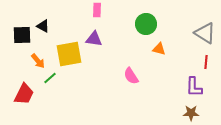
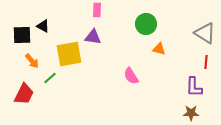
purple triangle: moved 1 px left, 2 px up
orange arrow: moved 6 px left
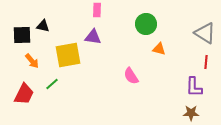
black triangle: rotated 16 degrees counterclockwise
yellow square: moved 1 px left, 1 px down
green line: moved 2 px right, 6 px down
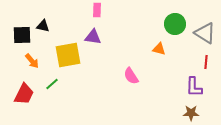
green circle: moved 29 px right
